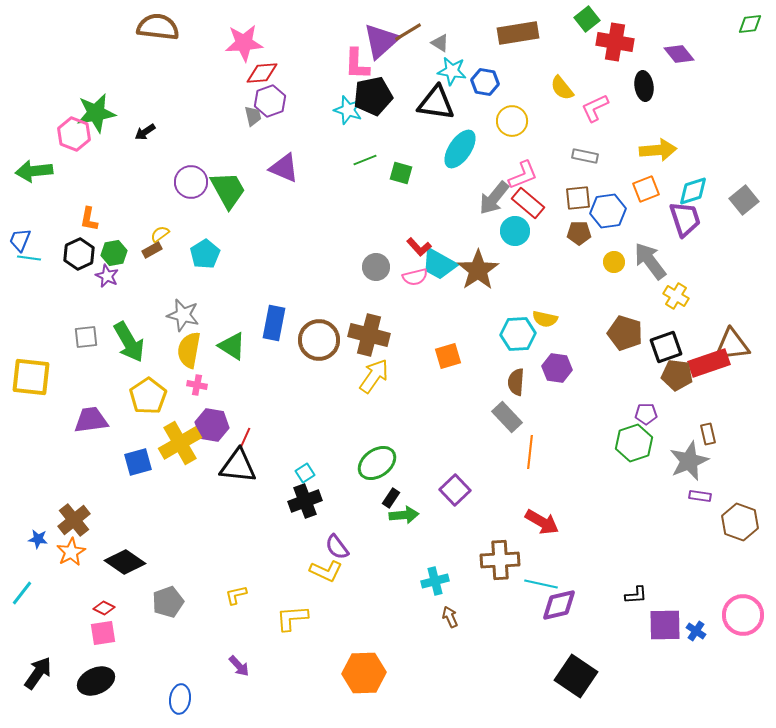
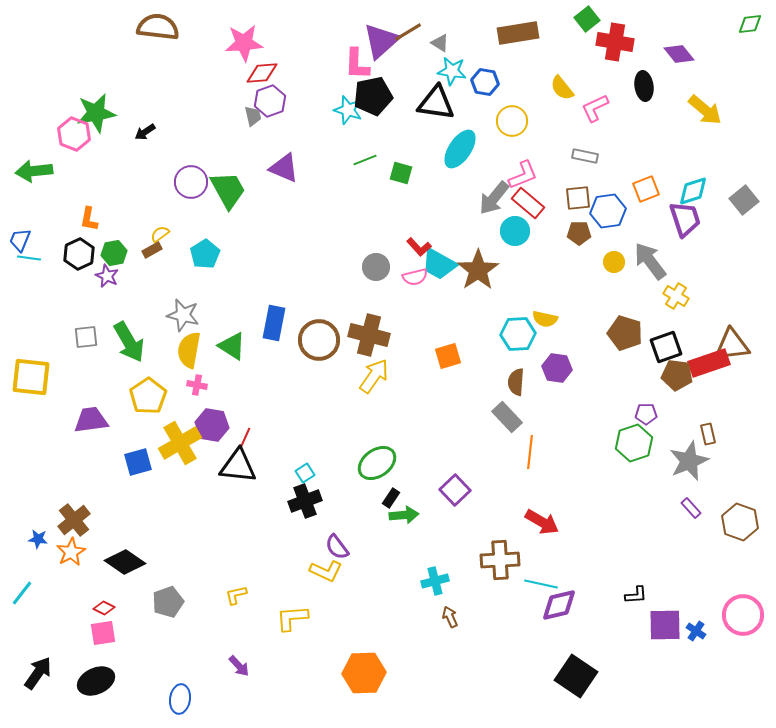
yellow arrow at (658, 150): moved 47 px right, 40 px up; rotated 45 degrees clockwise
purple rectangle at (700, 496): moved 9 px left, 12 px down; rotated 40 degrees clockwise
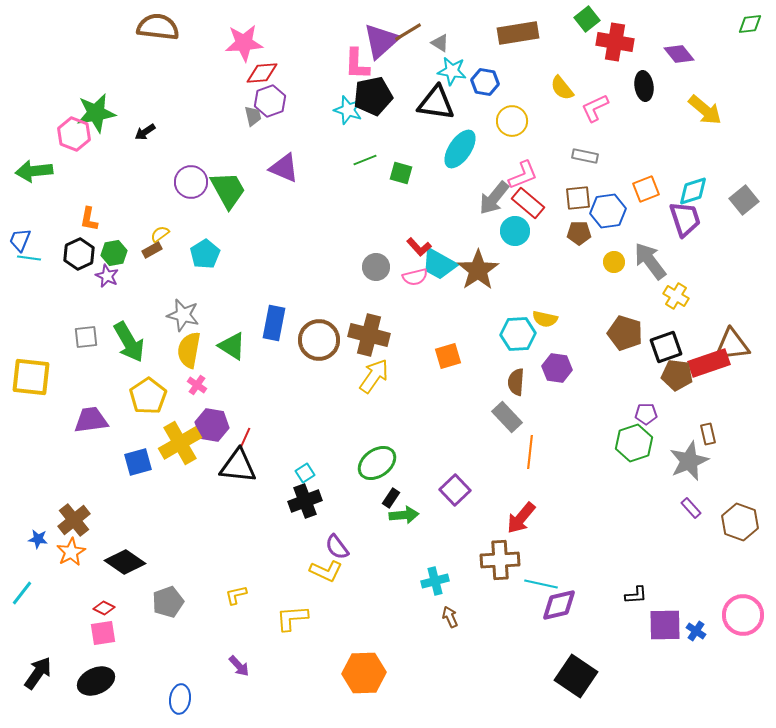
pink cross at (197, 385): rotated 24 degrees clockwise
red arrow at (542, 522): moved 21 px left, 4 px up; rotated 100 degrees clockwise
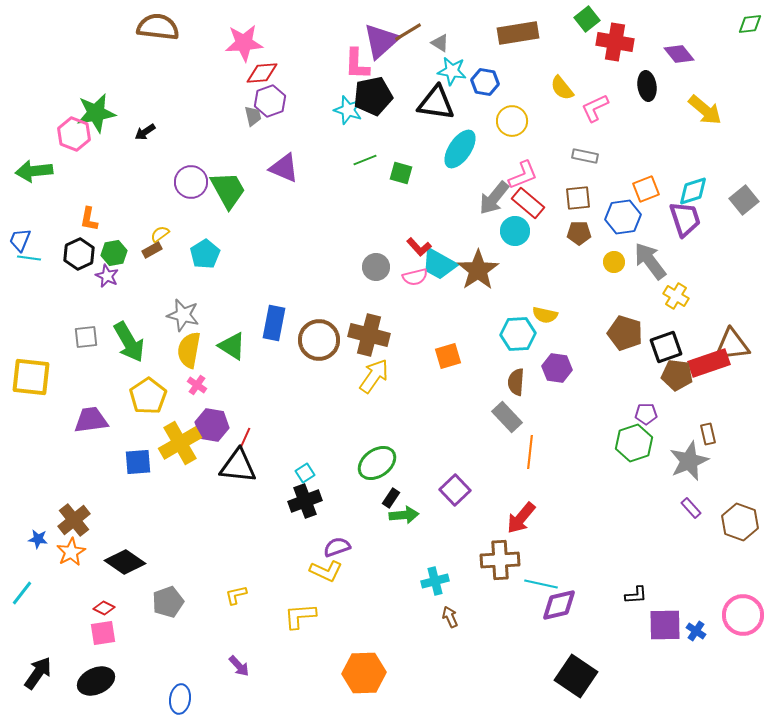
black ellipse at (644, 86): moved 3 px right
blue hexagon at (608, 211): moved 15 px right, 6 px down
yellow semicircle at (545, 319): moved 4 px up
blue square at (138, 462): rotated 12 degrees clockwise
purple semicircle at (337, 547): rotated 108 degrees clockwise
yellow L-shape at (292, 618): moved 8 px right, 2 px up
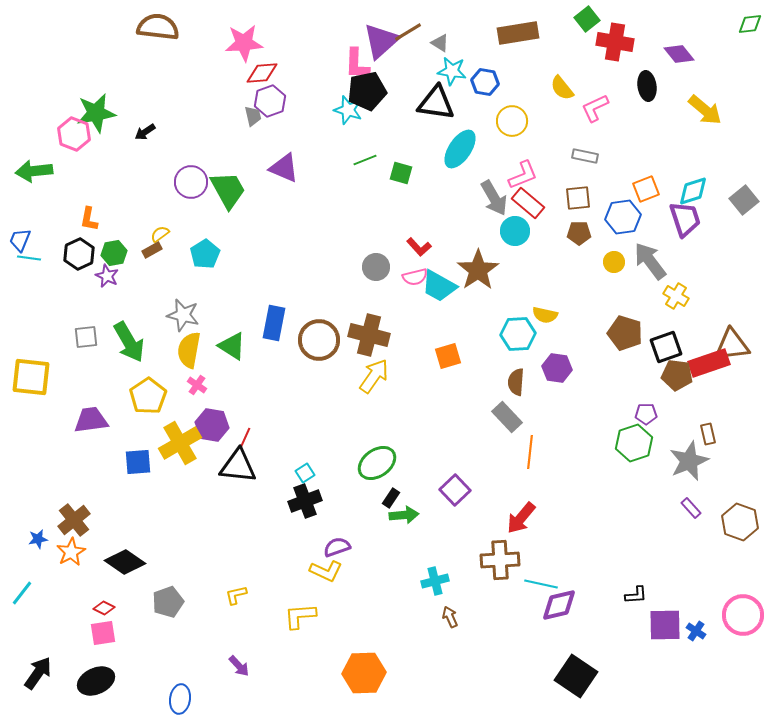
black pentagon at (373, 96): moved 6 px left, 5 px up
gray arrow at (494, 198): rotated 69 degrees counterclockwise
cyan trapezoid at (439, 264): moved 22 px down
blue star at (38, 539): rotated 18 degrees counterclockwise
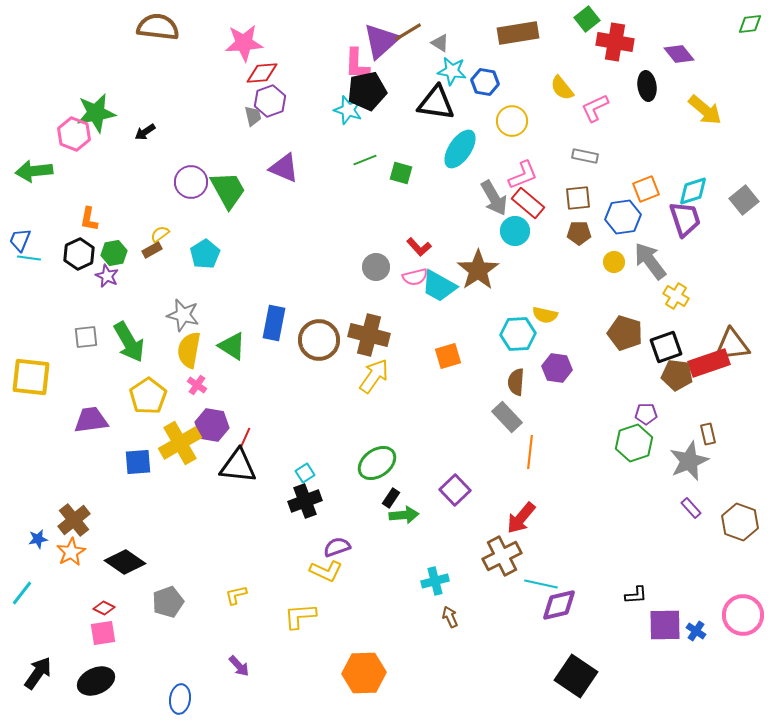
brown cross at (500, 560): moved 2 px right, 4 px up; rotated 24 degrees counterclockwise
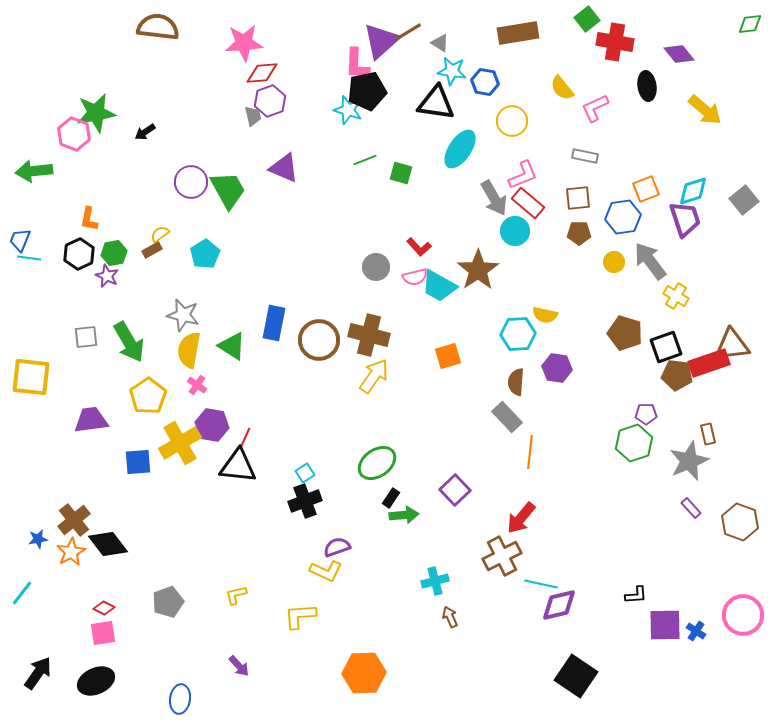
black diamond at (125, 562): moved 17 px left, 18 px up; rotated 18 degrees clockwise
